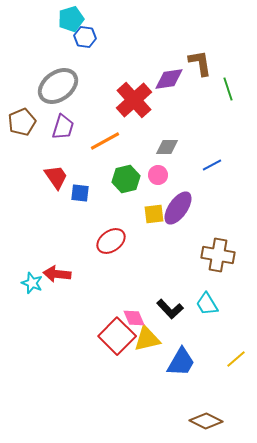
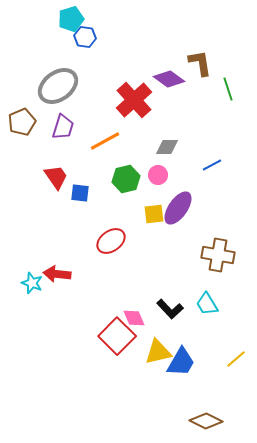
purple diamond: rotated 44 degrees clockwise
yellow triangle: moved 11 px right, 13 px down
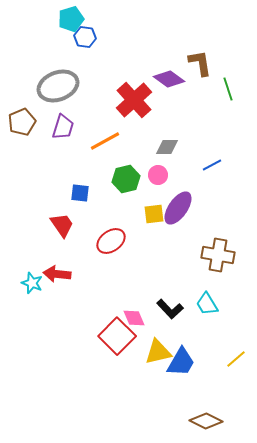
gray ellipse: rotated 15 degrees clockwise
red trapezoid: moved 6 px right, 48 px down
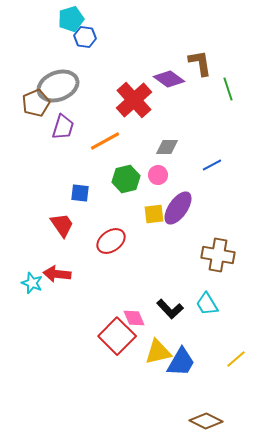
brown pentagon: moved 14 px right, 19 px up
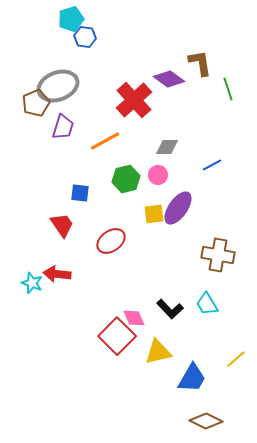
blue trapezoid: moved 11 px right, 16 px down
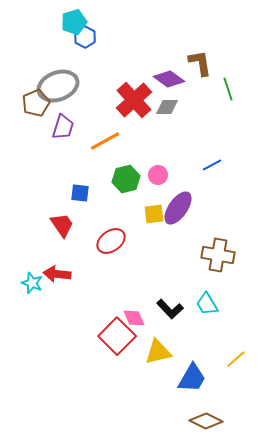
cyan pentagon: moved 3 px right, 3 px down
blue hexagon: rotated 20 degrees clockwise
gray diamond: moved 40 px up
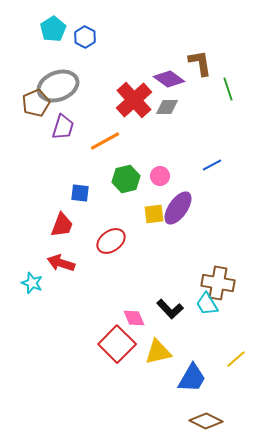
cyan pentagon: moved 21 px left, 7 px down; rotated 15 degrees counterclockwise
pink circle: moved 2 px right, 1 px down
red trapezoid: rotated 56 degrees clockwise
brown cross: moved 28 px down
red arrow: moved 4 px right, 11 px up; rotated 12 degrees clockwise
red square: moved 8 px down
